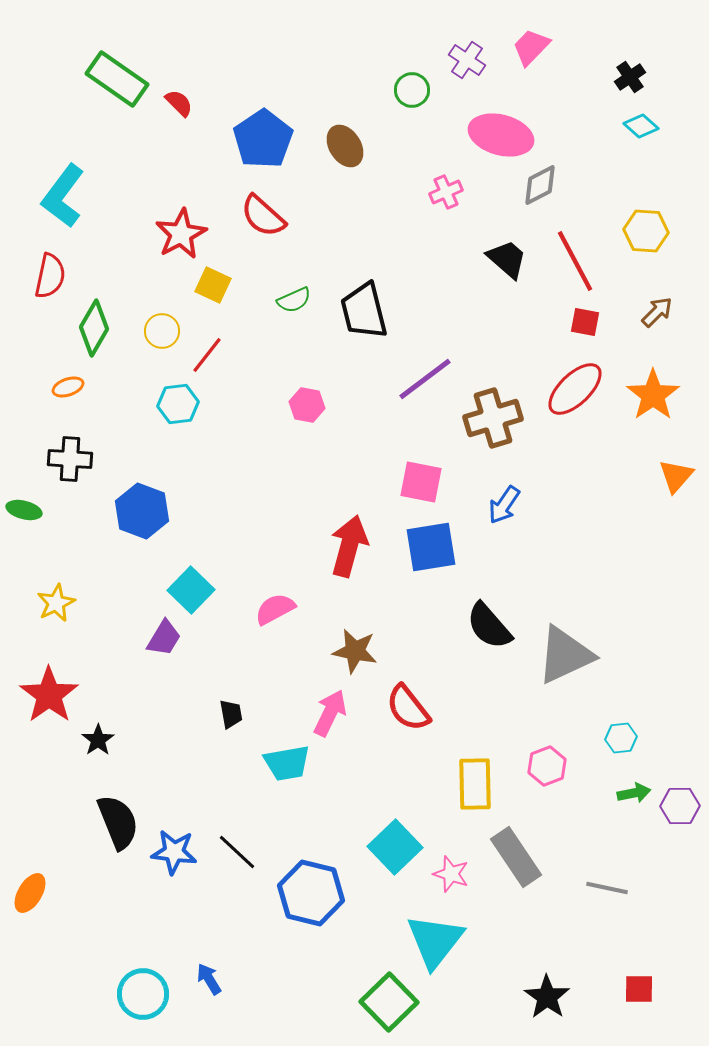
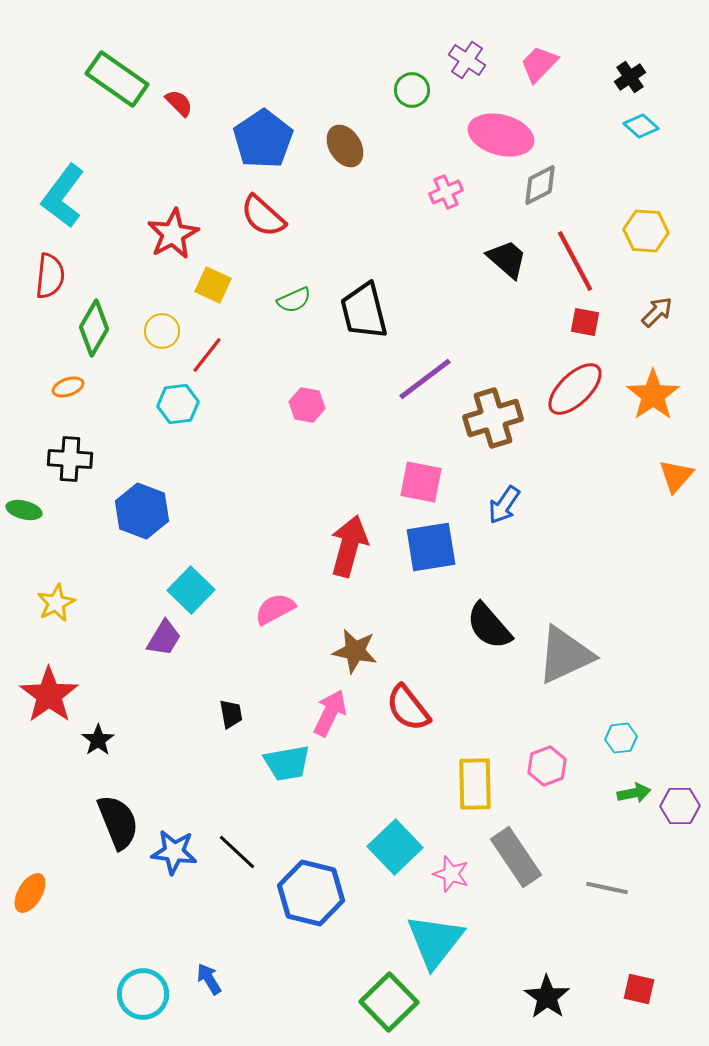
pink trapezoid at (531, 47): moved 8 px right, 17 px down
red star at (181, 234): moved 8 px left
red semicircle at (50, 276): rotated 6 degrees counterclockwise
red square at (639, 989): rotated 12 degrees clockwise
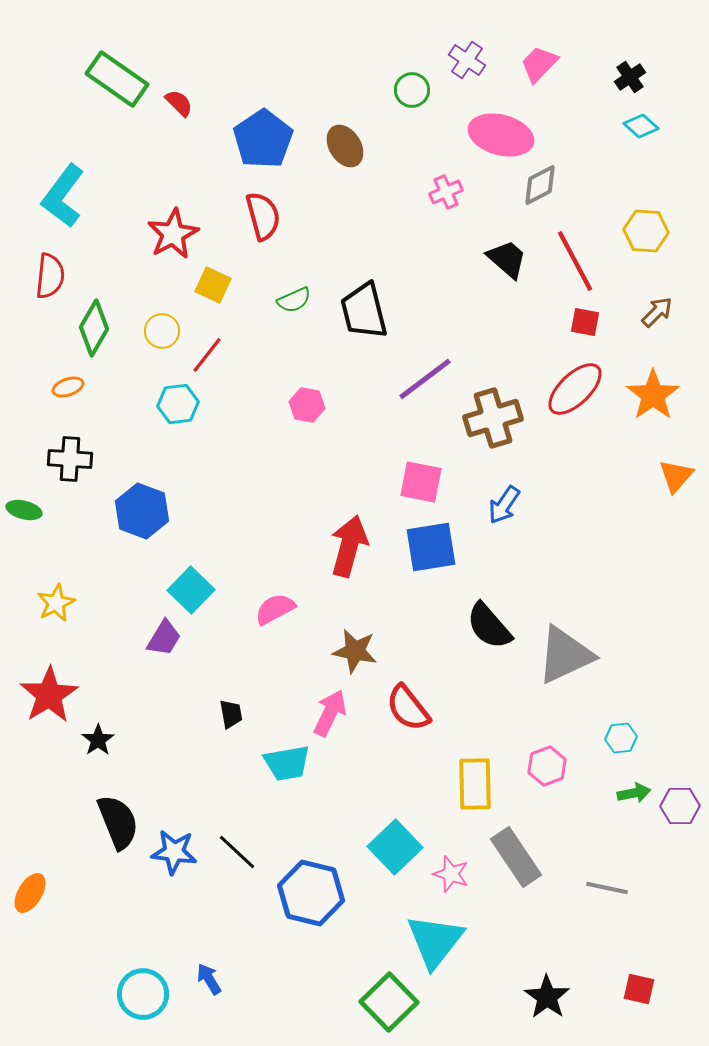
red semicircle at (263, 216): rotated 147 degrees counterclockwise
red star at (49, 695): rotated 4 degrees clockwise
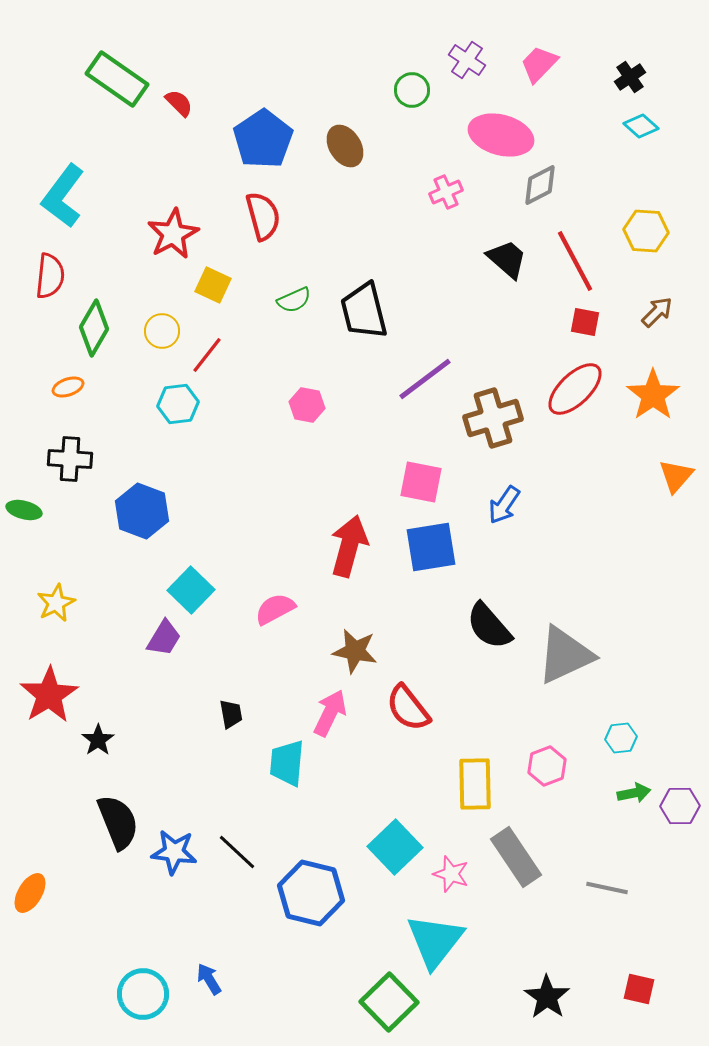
cyan trapezoid at (287, 763): rotated 105 degrees clockwise
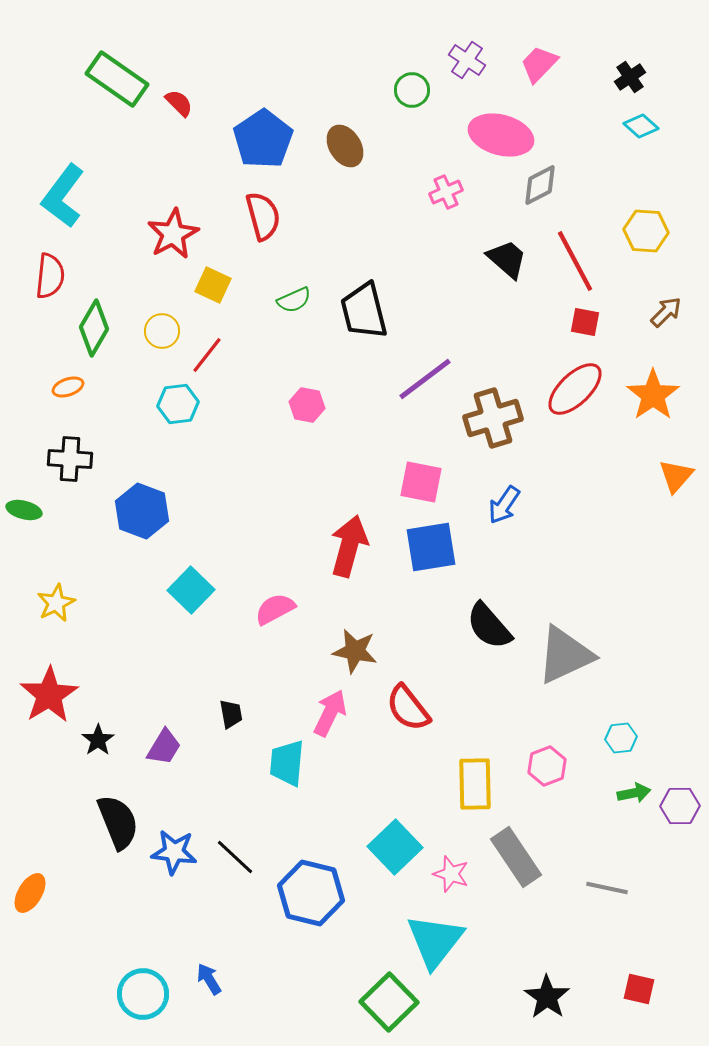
brown arrow at (657, 312): moved 9 px right
purple trapezoid at (164, 638): moved 109 px down
black line at (237, 852): moved 2 px left, 5 px down
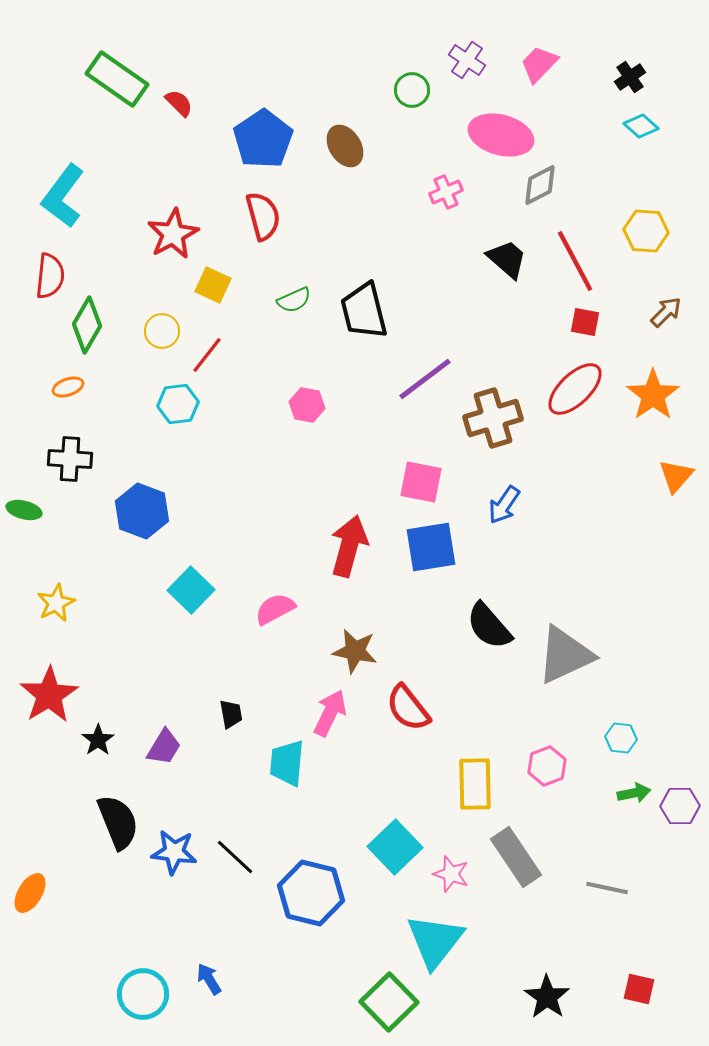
green diamond at (94, 328): moved 7 px left, 3 px up
cyan hexagon at (621, 738): rotated 12 degrees clockwise
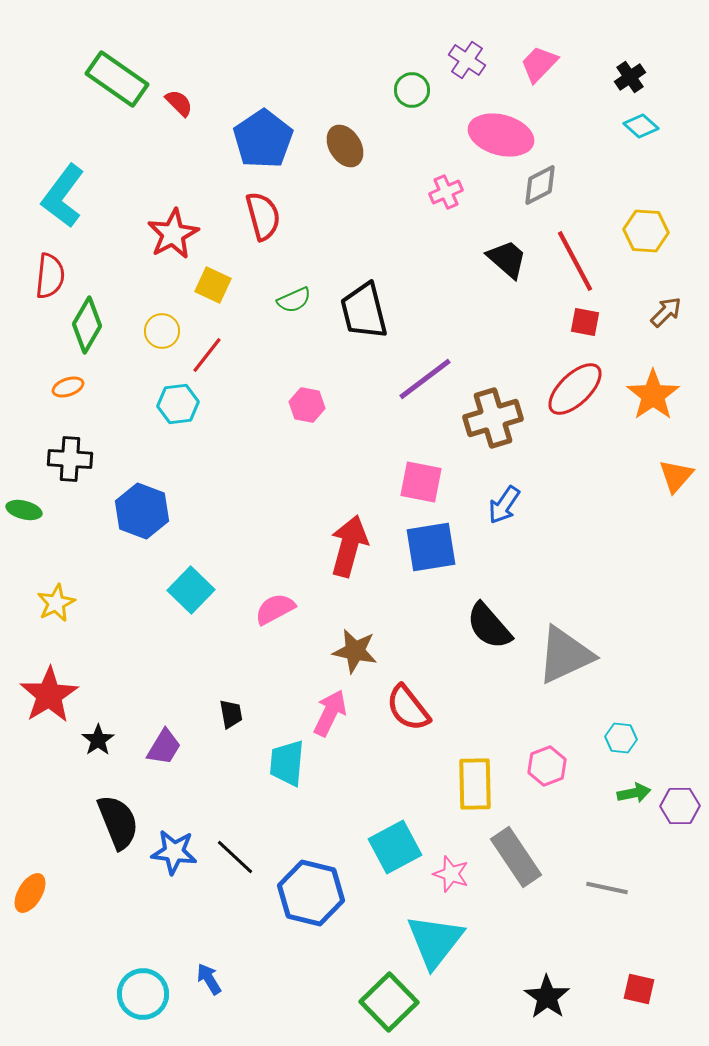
cyan square at (395, 847): rotated 16 degrees clockwise
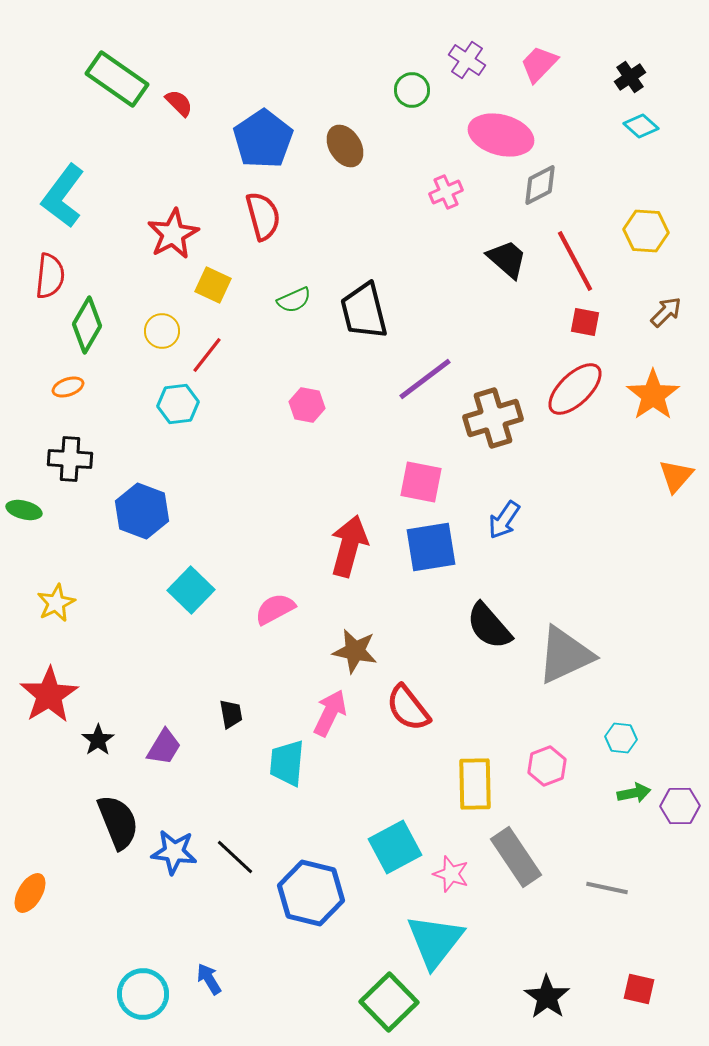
blue arrow at (504, 505): moved 15 px down
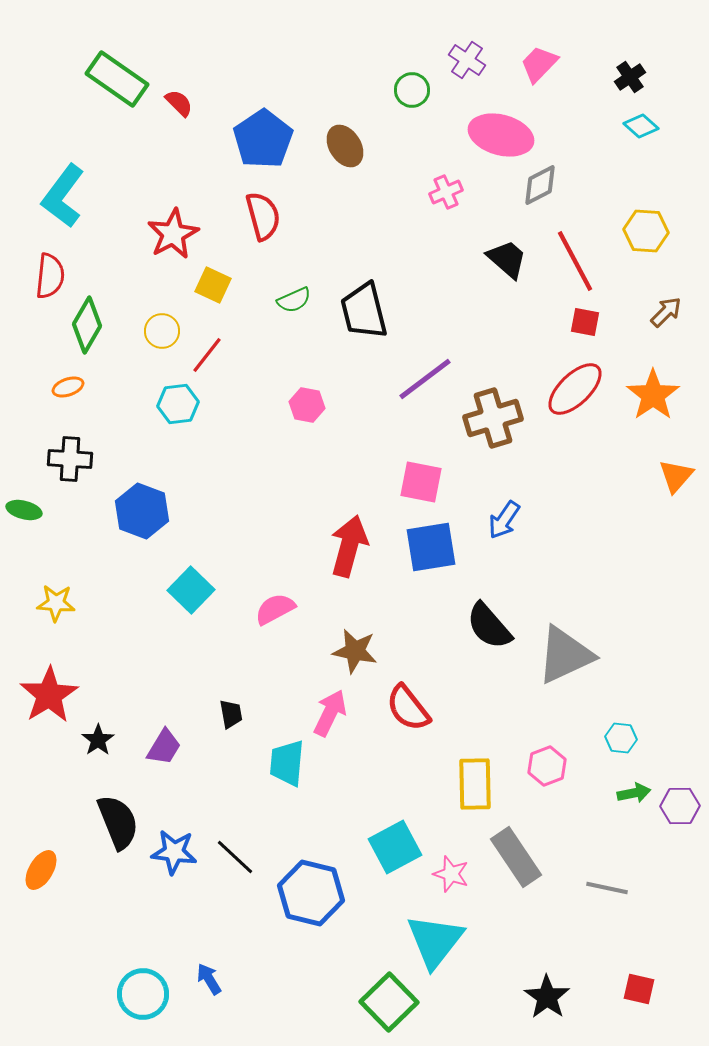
yellow star at (56, 603): rotated 30 degrees clockwise
orange ellipse at (30, 893): moved 11 px right, 23 px up
